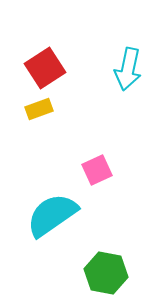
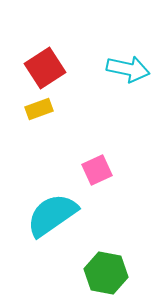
cyan arrow: rotated 90 degrees counterclockwise
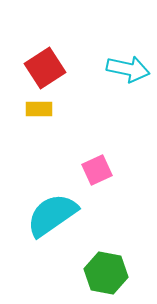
yellow rectangle: rotated 20 degrees clockwise
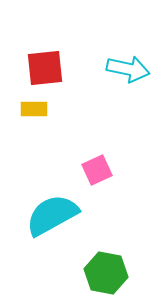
red square: rotated 27 degrees clockwise
yellow rectangle: moved 5 px left
cyan semicircle: rotated 6 degrees clockwise
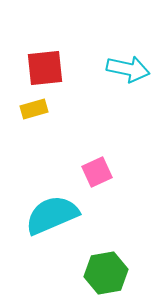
yellow rectangle: rotated 16 degrees counterclockwise
pink square: moved 2 px down
cyan semicircle: rotated 6 degrees clockwise
green hexagon: rotated 21 degrees counterclockwise
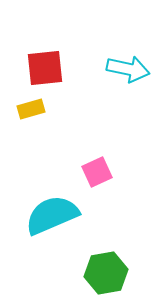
yellow rectangle: moved 3 px left
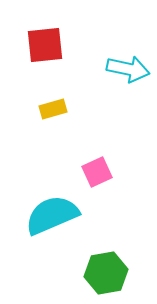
red square: moved 23 px up
yellow rectangle: moved 22 px right
